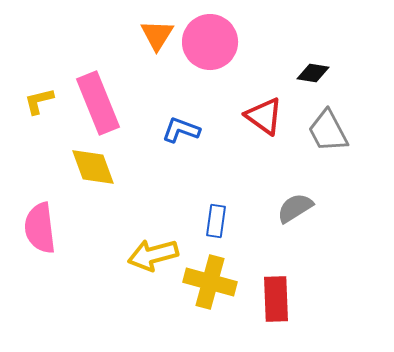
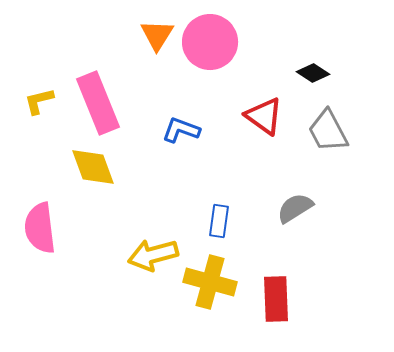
black diamond: rotated 24 degrees clockwise
blue rectangle: moved 3 px right
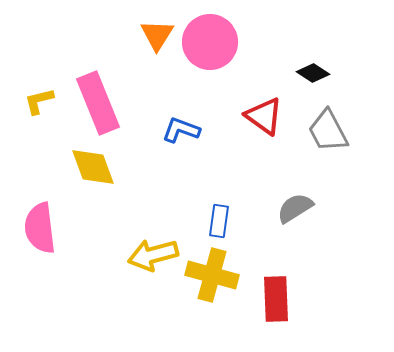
yellow cross: moved 2 px right, 7 px up
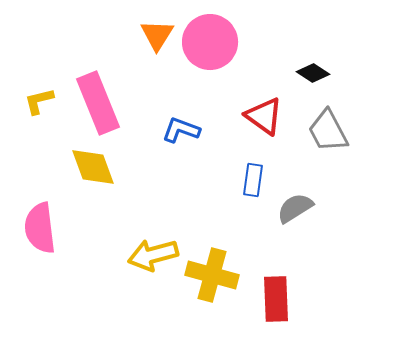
blue rectangle: moved 34 px right, 41 px up
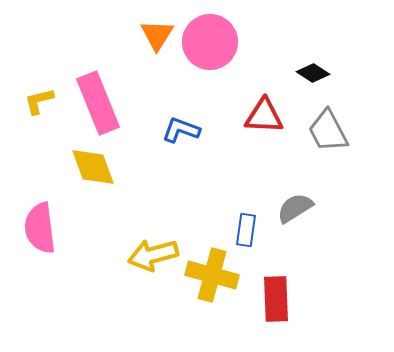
red triangle: rotated 33 degrees counterclockwise
blue rectangle: moved 7 px left, 50 px down
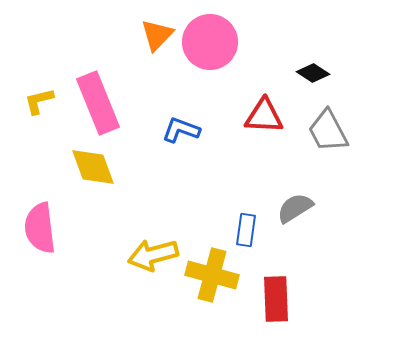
orange triangle: rotated 12 degrees clockwise
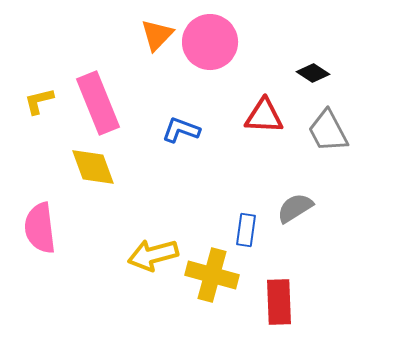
red rectangle: moved 3 px right, 3 px down
